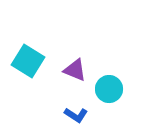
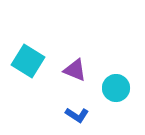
cyan circle: moved 7 px right, 1 px up
blue L-shape: moved 1 px right
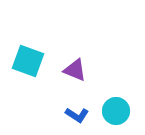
cyan square: rotated 12 degrees counterclockwise
cyan circle: moved 23 px down
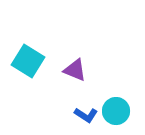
cyan square: rotated 12 degrees clockwise
blue L-shape: moved 9 px right
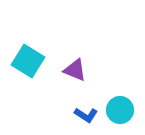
cyan circle: moved 4 px right, 1 px up
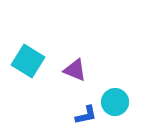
cyan circle: moved 5 px left, 8 px up
blue L-shape: rotated 45 degrees counterclockwise
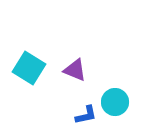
cyan square: moved 1 px right, 7 px down
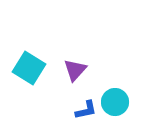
purple triangle: rotated 50 degrees clockwise
blue L-shape: moved 5 px up
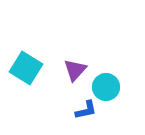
cyan square: moved 3 px left
cyan circle: moved 9 px left, 15 px up
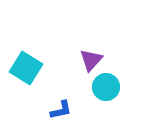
purple triangle: moved 16 px right, 10 px up
blue L-shape: moved 25 px left
